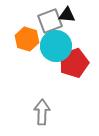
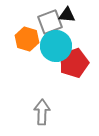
gray square: moved 1 px down
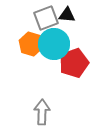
gray square: moved 4 px left, 4 px up
orange hexagon: moved 4 px right, 5 px down
cyan circle: moved 2 px left, 2 px up
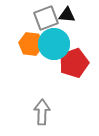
orange hexagon: rotated 10 degrees counterclockwise
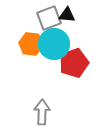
gray square: moved 3 px right
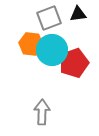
black triangle: moved 11 px right, 1 px up; rotated 12 degrees counterclockwise
cyan circle: moved 2 px left, 6 px down
